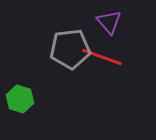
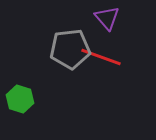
purple triangle: moved 2 px left, 4 px up
red line: moved 1 px left
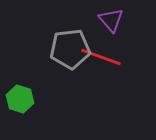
purple triangle: moved 4 px right, 2 px down
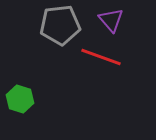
gray pentagon: moved 10 px left, 24 px up
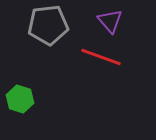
purple triangle: moved 1 px left, 1 px down
gray pentagon: moved 12 px left
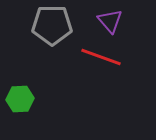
gray pentagon: moved 4 px right; rotated 6 degrees clockwise
green hexagon: rotated 20 degrees counterclockwise
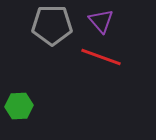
purple triangle: moved 9 px left
green hexagon: moved 1 px left, 7 px down
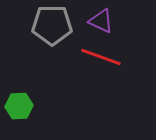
purple triangle: rotated 24 degrees counterclockwise
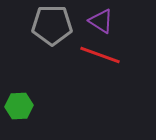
purple triangle: rotated 8 degrees clockwise
red line: moved 1 px left, 2 px up
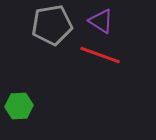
gray pentagon: rotated 9 degrees counterclockwise
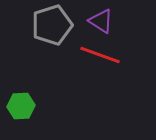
gray pentagon: rotated 9 degrees counterclockwise
green hexagon: moved 2 px right
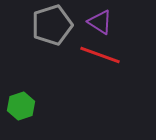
purple triangle: moved 1 px left, 1 px down
green hexagon: rotated 16 degrees counterclockwise
